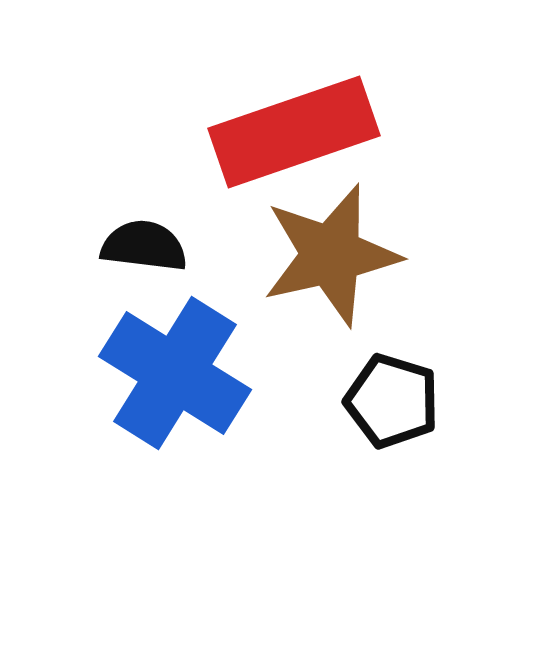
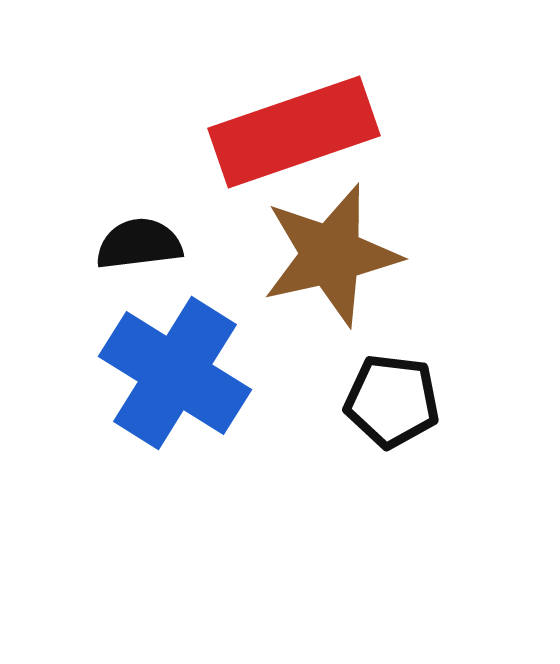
black semicircle: moved 5 px left, 2 px up; rotated 14 degrees counterclockwise
black pentagon: rotated 10 degrees counterclockwise
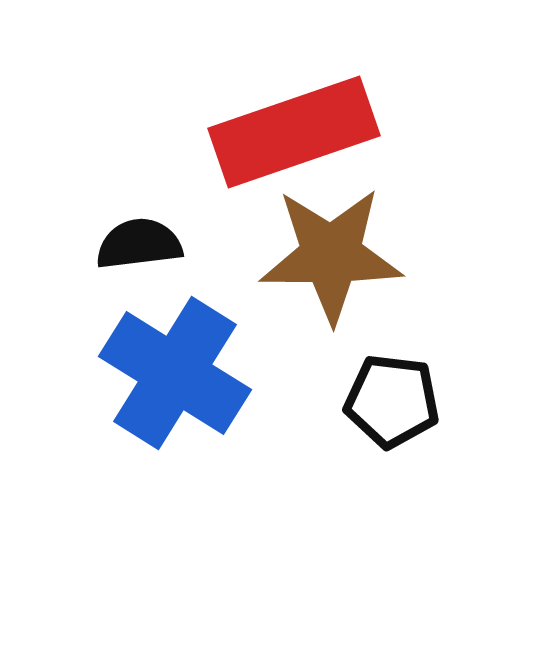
brown star: rotated 13 degrees clockwise
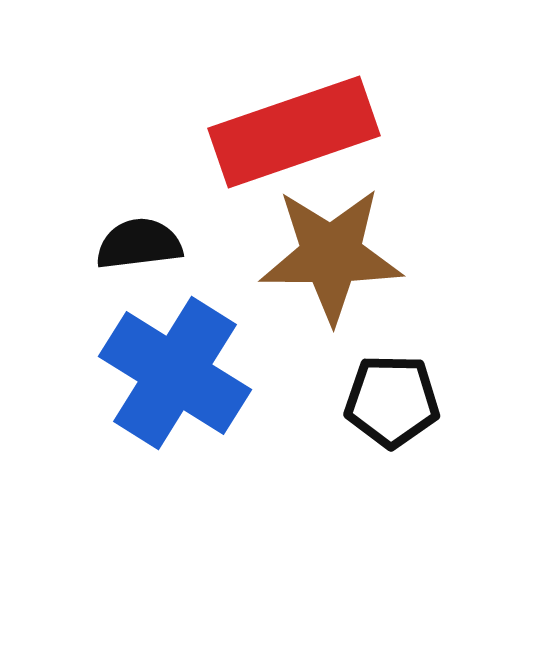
black pentagon: rotated 6 degrees counterclockwise
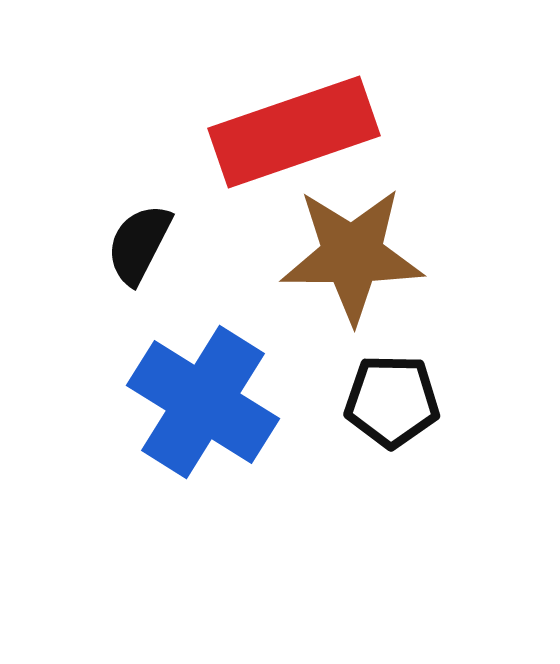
black semicircle: rotated 56 degrees counterclockwise
brown star: moved 21 px right
blue cross: moved 28 px right, 29 px down
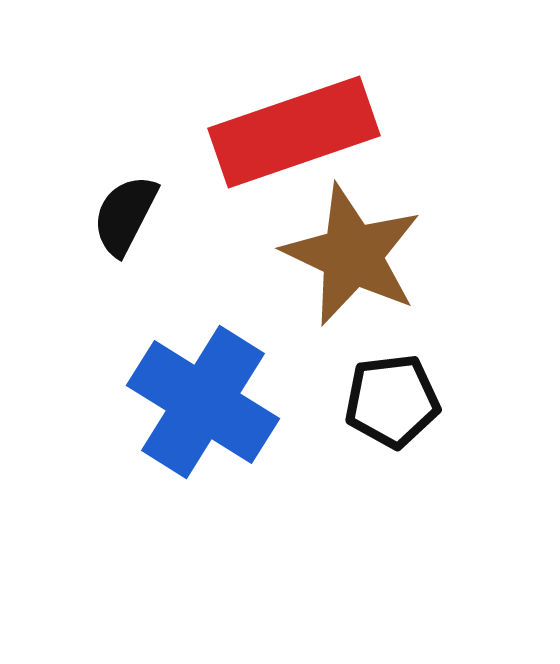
black semicircle: moved 14 px left, 29 px up
brown star: rotated 25 degrees clockwise
black pentagon: rotated 8 degrees counterclockwise
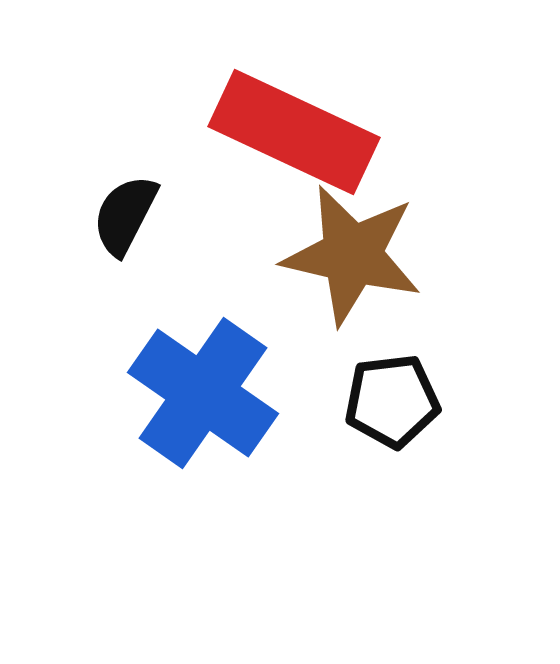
red rectangle: rotated 44 degrees clockwise
brown star: rotated 12 degrees counterclockwise
blue cross: moved 9 px up; rotated 3 degrees clockwise
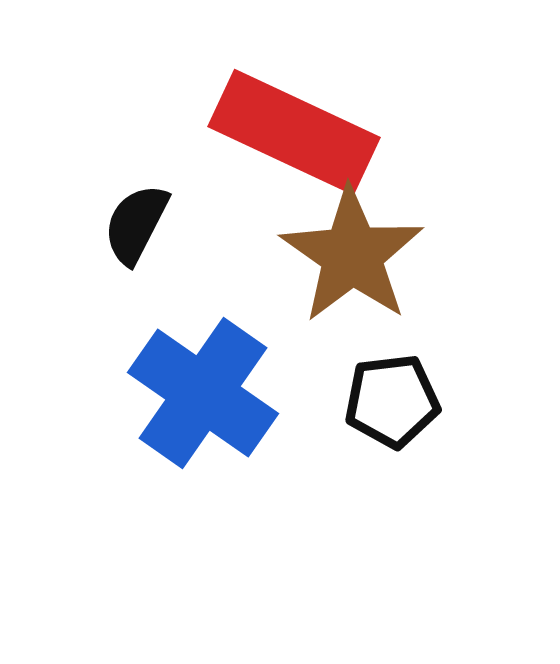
black semicircle: moved 11 px right, 9 px down
brown star: rotated 22 degrees clockwise
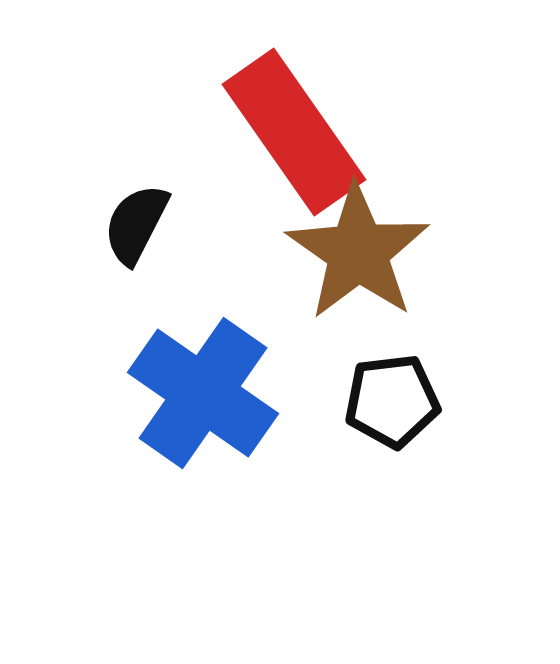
red rectangle: rotated 30 degrees clockwise
brown star: moved 6 px right, 3 px up
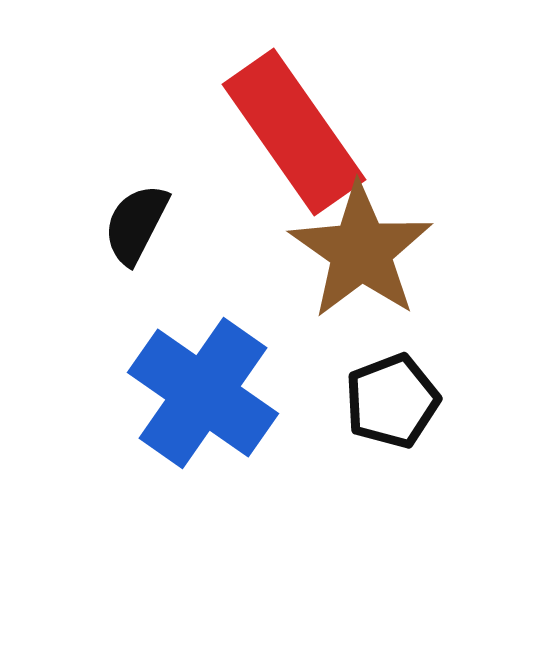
brown star: moved 3 px right, 1 px up
black pentagon: rotated 14 degrees counterclockwise
